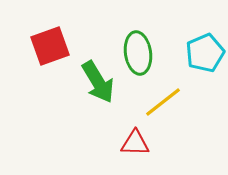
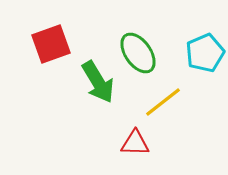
red square: moved 1 px right, 2 px up
green ellipse: rotated 27 degrees counterclockwise
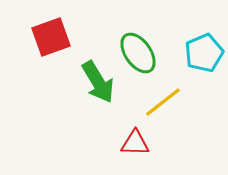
red square: moved 7 px up
cyan pentagon: moved 1 px left
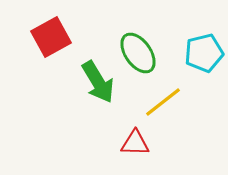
red square: rotated 9 degrees counterclockwise
cyan pentagon: rotated 9 degrees clockwise
